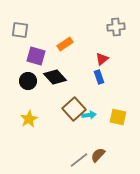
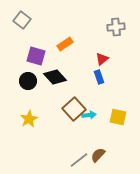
gray square: moved 2 px right, 10 px up; rotated 30 degrees clockwise
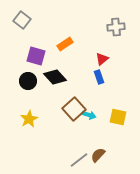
cyan arrow: rotated 24 degrees clockwise
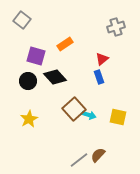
gray cross: rotated 12 degrees counterclockwise
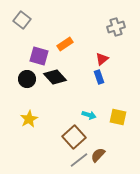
purple square: moved 3 px right
black circle: moved 1 px left, 2 px up
brown square: moved 28 px down
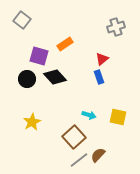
yellow star: moved 3 px right, 3 px down
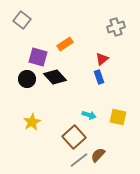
purple square: moved 1 px left, 1 px down
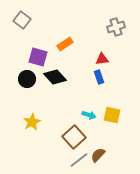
red triangle: rotated 32 degrees clockwise
yellow square: moved 6 px left, 2 px up
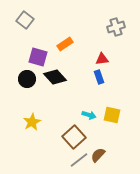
gray square: moved 3 px right
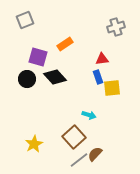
gray square: rotated 30 degrees clockwise
blue rectangle: moved 1 px left
yellow square: moved 27 px up; rotated 18 degrees counterclockwise
yellow star: moved 2 px right, 22 px down
brown semicircle: moved 3 px left, 1 px up
